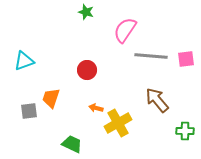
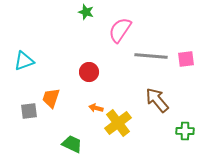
pink semicircle: moved 5 px left
red circle: moved 2 px right, 2 px down
yellow cross: rotated 8 degrees counterclockwise
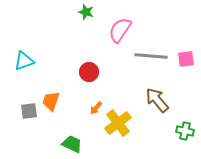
orange trapezoid: moved 3 px down
orange arrow: rotated 64 degrees counterclockwise
green cross: rotated 12 degrees clockwise
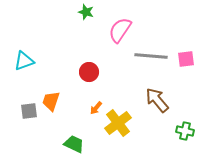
green trapezoid: moved 2 px right
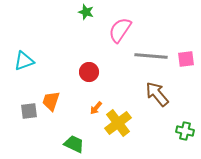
brown arrow: moved 6 px up
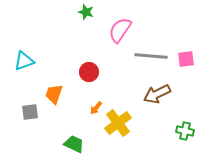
brown arrow: rotated 76 degrees counterclockwise
orange trapezoid: moved 3 px right, 7 px up
gray square: moved 1 px right, 1 px down
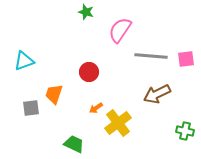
orange arrow: rotated 16 degrees clockwise
gray square: moved 1 px right, 4 px up
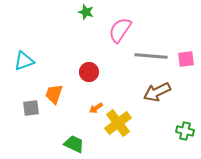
brown arrow: moved 2 px up
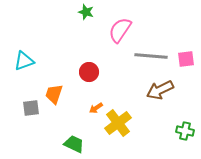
brown arrow: moved 3 px right, 2 px up
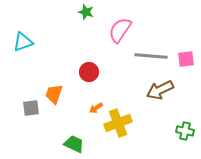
cyan triangle: moved 1 px left, 19 px up
yellow cross: rotated 16 degrees clockwise
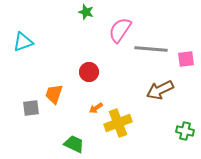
gray line: moved 7 px up
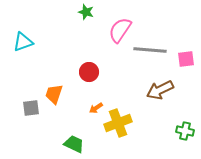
gray line: moved 1 px left, 1 px down
